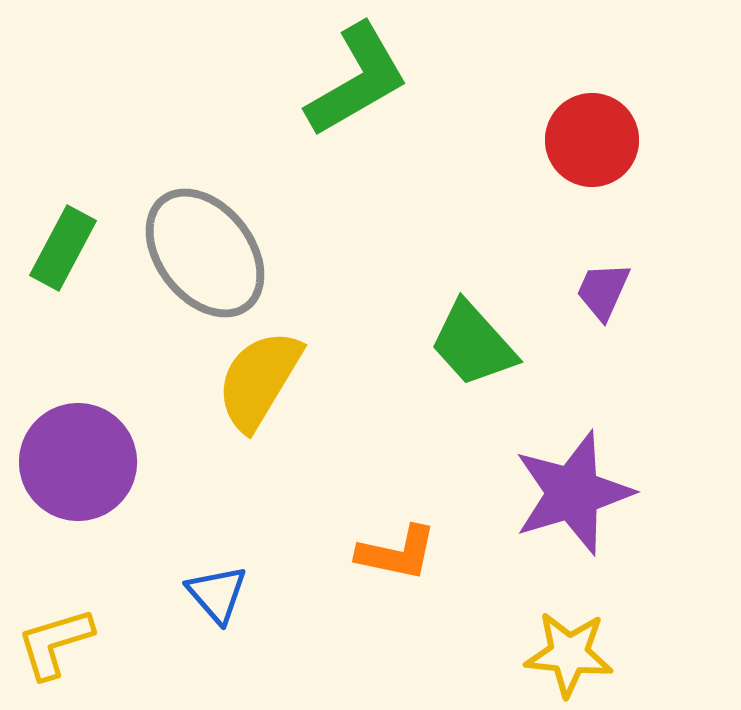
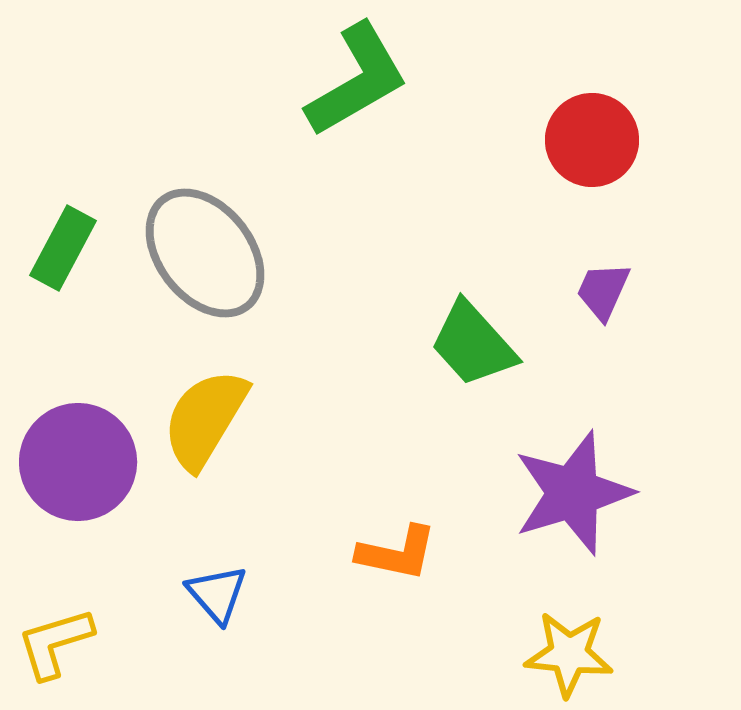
yellow semicircle: moved 54 px left, 39 px down
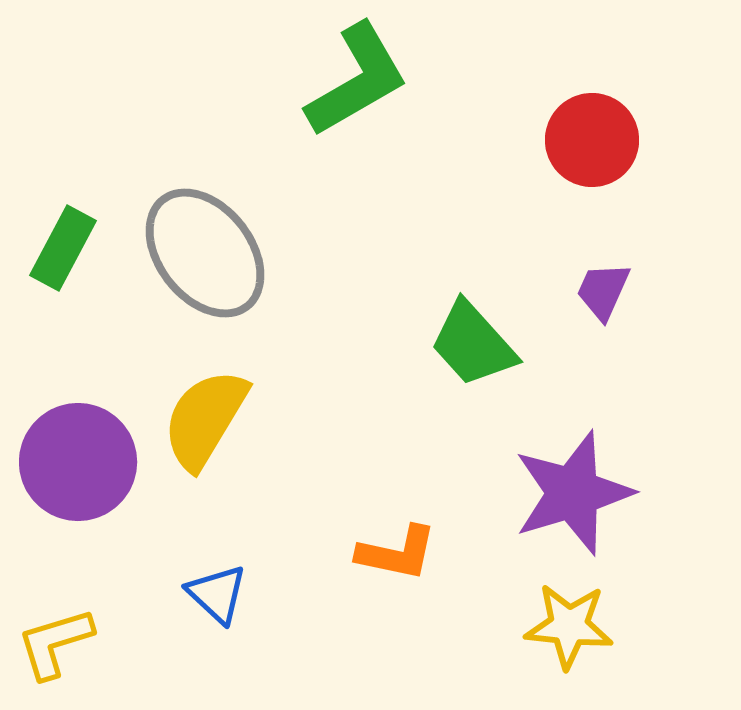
blue triangle: rotated 6 degrees counterclockwise
yellow star: moved 28 px up
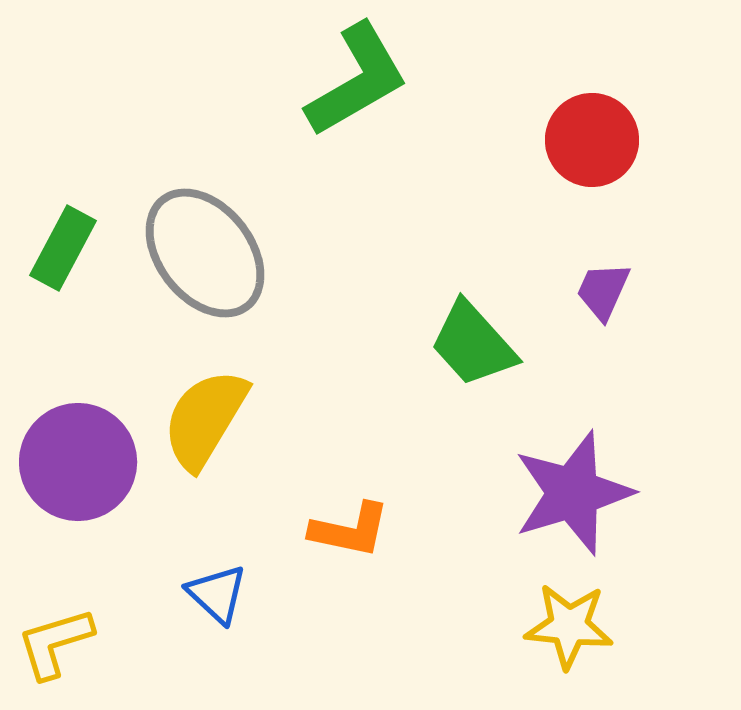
orange L-shape: moved 47 px left, 23 px up
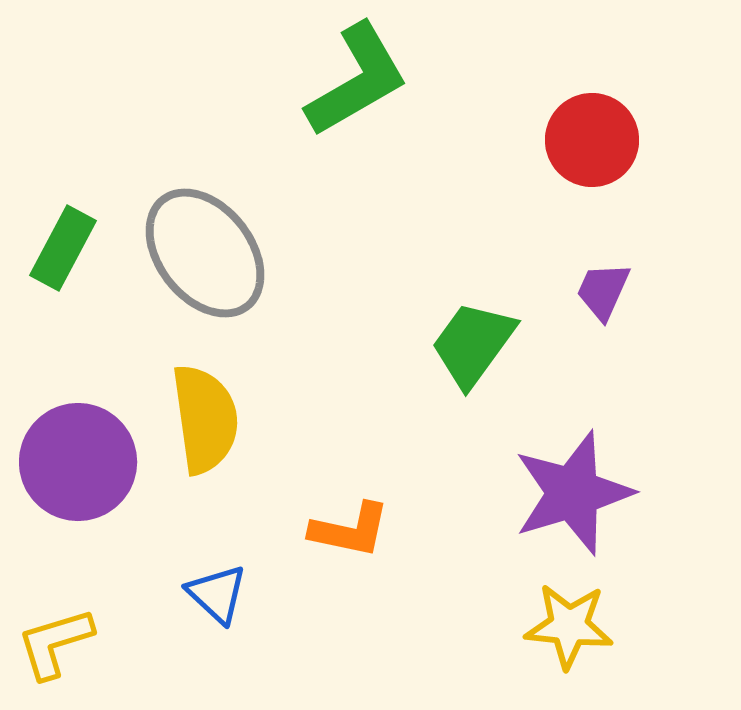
green trapezoid: rotated 78 degrees clockwise
yellow semicircle: rotated 141 degrees clockwise
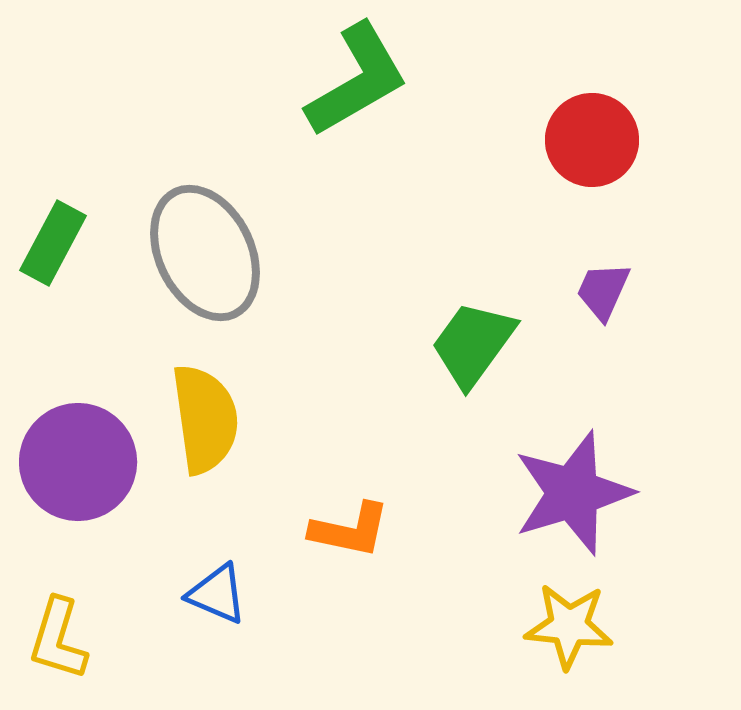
green rectangle: moved 10 px left, 5 px up
gray ellipse: rotated 12 degrees clockwise
blue triangle: rotated 20 degrees counterclockwise
yellow L-shape: moved 3 px right, 4 px up; rotated 56 degrees counterclockwise
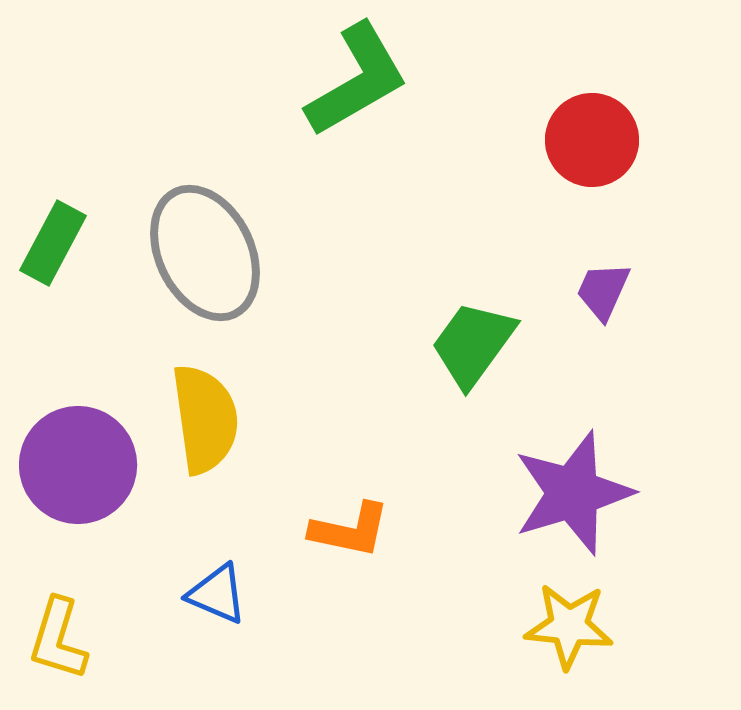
purple circle: moved 3 px down
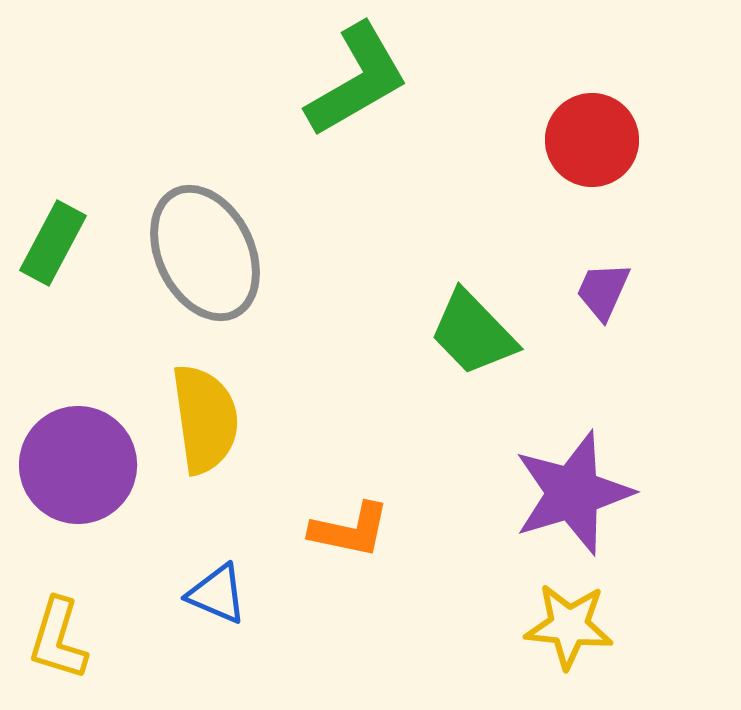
green trapezoid: moved 11 px up; rotated 80 degrees counterclockwise
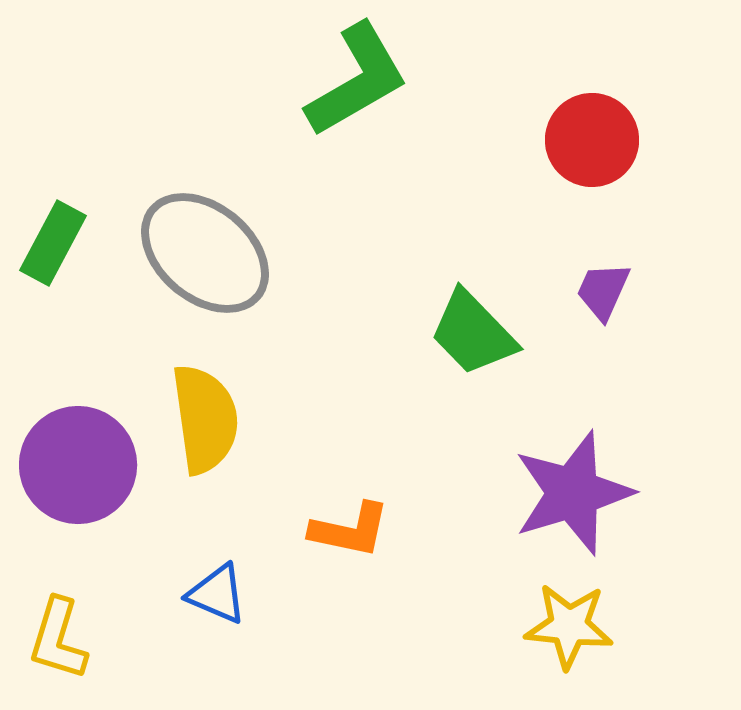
gray ellipse: rotated 24 degrees counterclockwise
